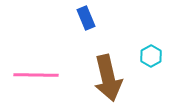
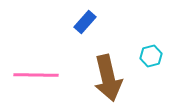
blue rectangle: moved 1 px left, 4 px down; rotated 65 degrees clockwise
cyan hexagon: rotated 15 degrees clockwise
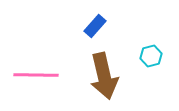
blue rectangle: moved 10 px right, 4 px down
brown arrow: moved 4 px left, 2 px up
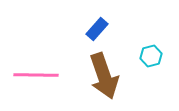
blue rectangle: moved 2 px right, 3 px down
brown arrow: rotated 6 degrees counterclockwise
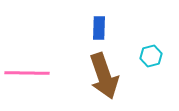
blue rectangle: moved 2 px right, 1 px up; rotated 40 degrees counterclockwise
pink line: moved 9 px left, 2 px up
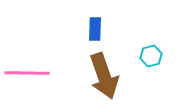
blue rectangle: moved 4 px left, 1 px down
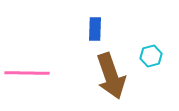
brown arrow: moved 7 px right
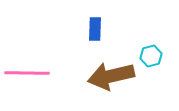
brown arrow: rotated 96 degrees clockwise
